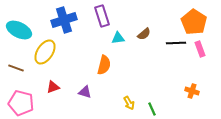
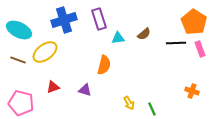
purple rectangle: moved 3 px left, 3 px down
yellow ellipse: rotated 20 degrees clockwise
brown line: moved 2 px right, 8 px up
purple triangle: moved 2 px up
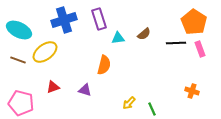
yellow arrow: rotated 72 degrees clockwise
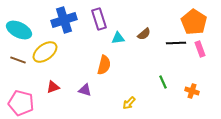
green line: moved 11 px right, 27 px up
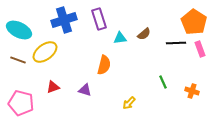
cyan triangle: moved 2 px right
